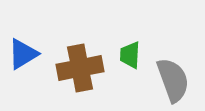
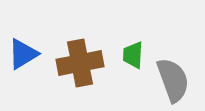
green trapezoid: moved 3 px right
brown cross: moved 5 px up
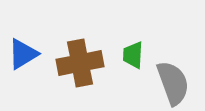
gray semicircle: moved 3 px down
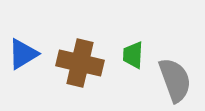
brown cross: rotated 24 degrees clockwise
gray semicircle: moved 2 px right, 3 px up
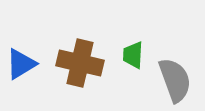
blue triangle: moved 2 px left, 10 px down
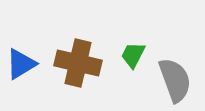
green trapezoid: rotated 24 degrees clockwise
brown cross: moved 2 px left
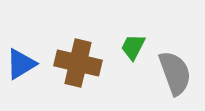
green trapezoid: moved 8 px up
gray semicircle: moved 7 px up
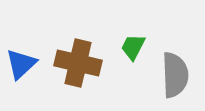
blue triangle: rotated 12 degrees counterclockwise
gray semicircle: moved 2 px down; rotated 18 degrees clockwise
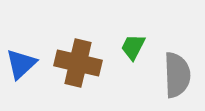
gray semicircle: moved 2 px right
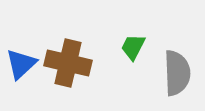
brown cross: moved 10 px left
gray semicircle: moved 2 px up
